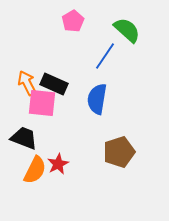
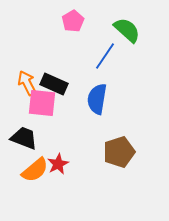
orange semicircle: rotated 24 degrees clockwise
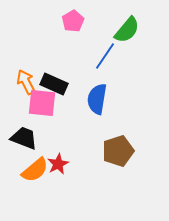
green semicircle: rotated 88 degrees clockwise
orange arrow: moved 1 px left, 1 px up
brown pentagon: moved 1 px left, 1 px up
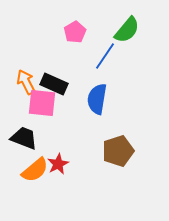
pink pentagon: moved 2 px right, 11 px down
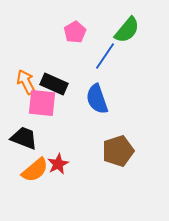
blue semicircle: rotated 28 degrees counterclockwise
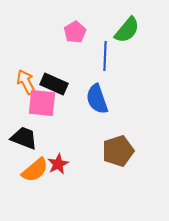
blue line: rotated 32 degrees counterclockwise
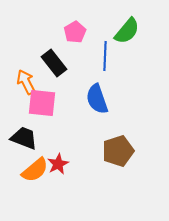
green semicircle: moved 1 px down
black rectangle: moved 21 px up; rotated 28 degrees clockwise
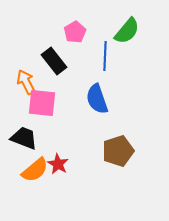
black rectangle: moved 2 px up
red star: rotated 15 degrees counterclockwise
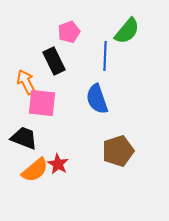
pink pentagon: moved 6 px left; rotated 10 degrees clockwise
black rectangle: rotated 12 degrees clockwise
